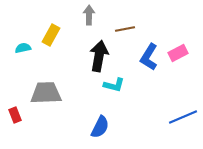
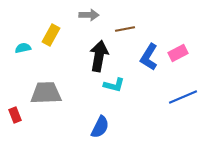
gray arrow: rotated 90 degrees clockwise
blue line: moved 20 px up
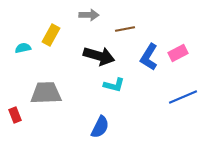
black arrow: rotated 96 degrees clockwise
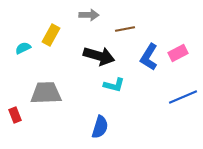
cyan semicircle: rotated 14 degrees counterclockwise
blue semicircle: rotated 10 degrees counterclockwise
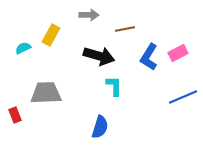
cyan L-shape: moved 1 px down; rotated 105 degrees counterclockwise
